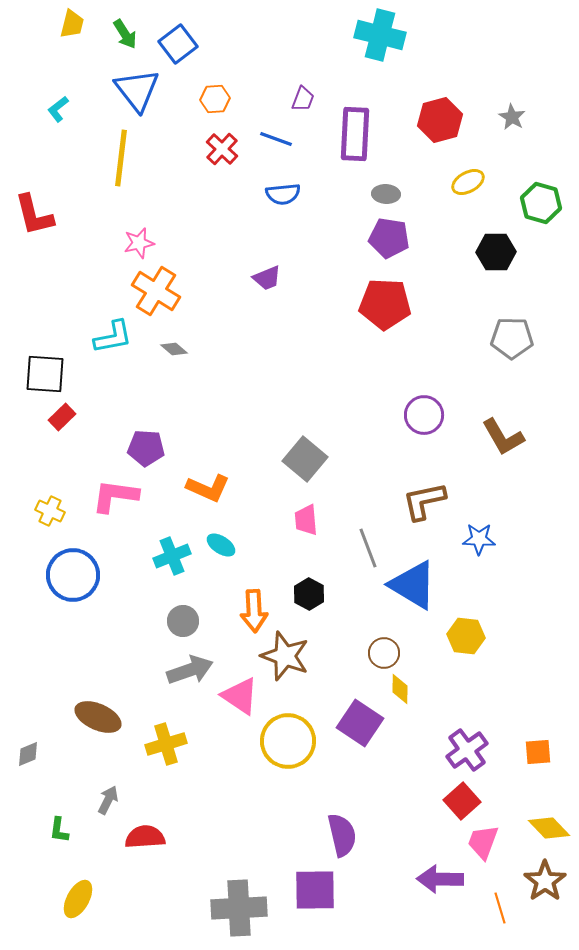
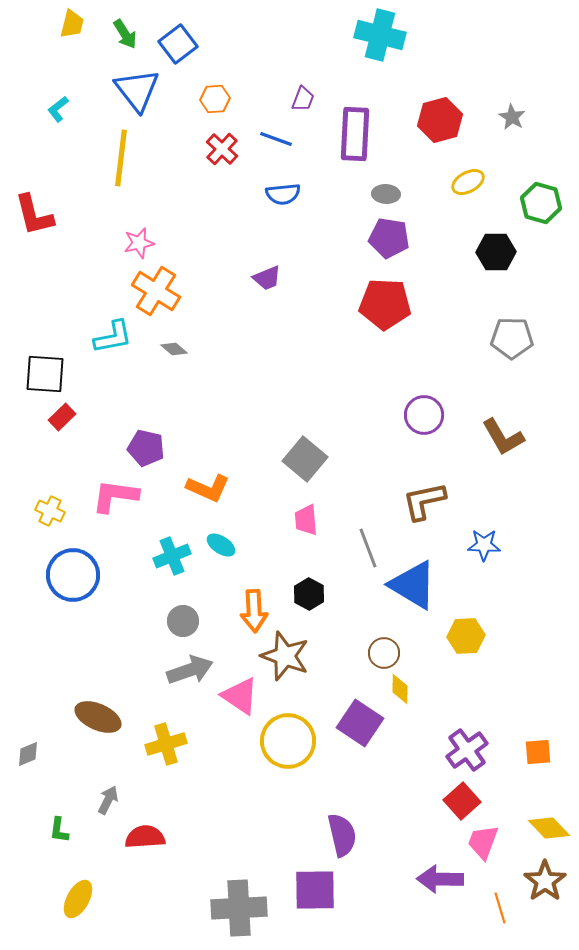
purple pentagon at (146, 448): rotated 9 degrees clockwise
blue star at (479, 539): moved 5 px right, 6 px down
yellow hexagon at (466, 636): rotated 9 degrees counterclockwise
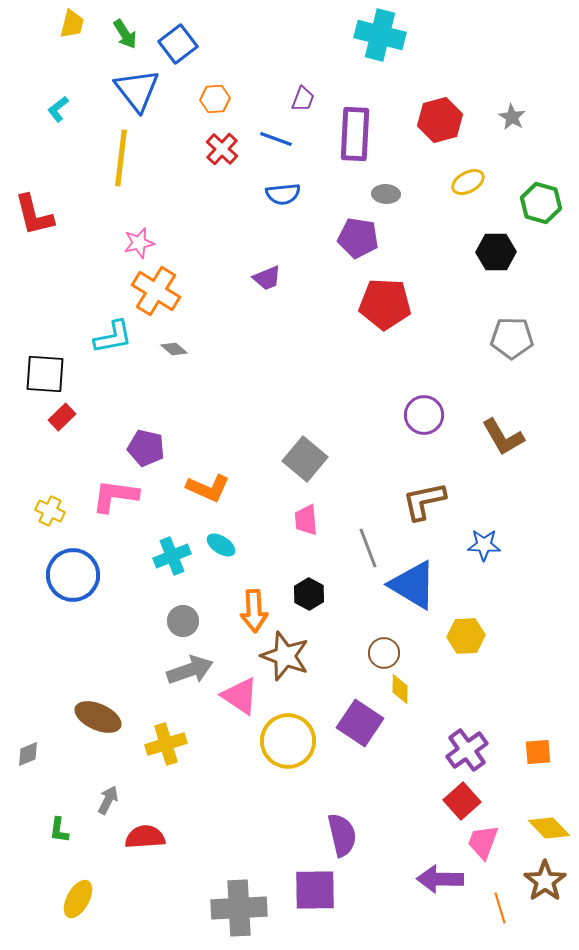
purple pentagon at (389, 238): moved 31 px left
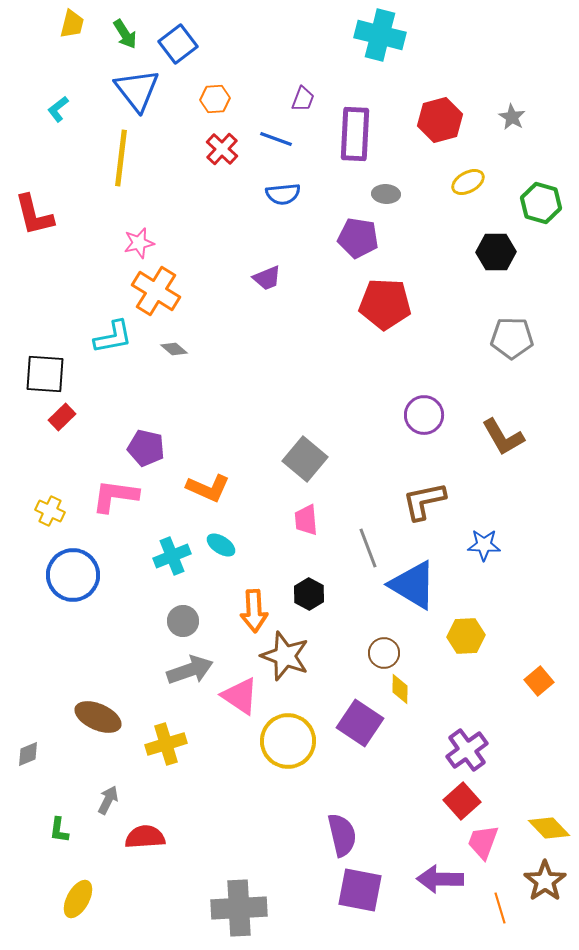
orange square at (538, 752): moved 1 px right, 71 px up; rotated 36 degrees counterclockwise
purple square at (315, 890): moved 45 px right; rotated 12 degrees clockwise
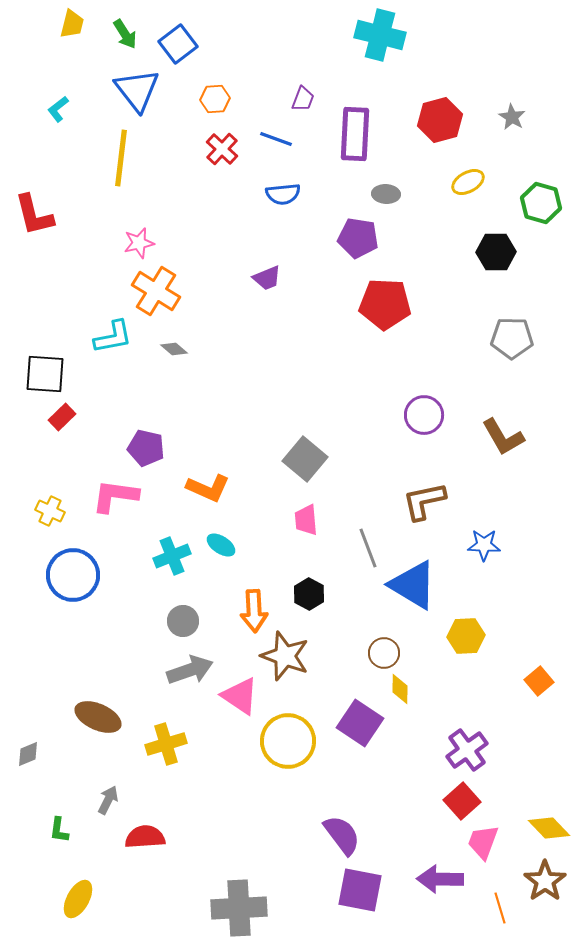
purple semicircle at (342, 835): rotated 24 degrees counterclockwise
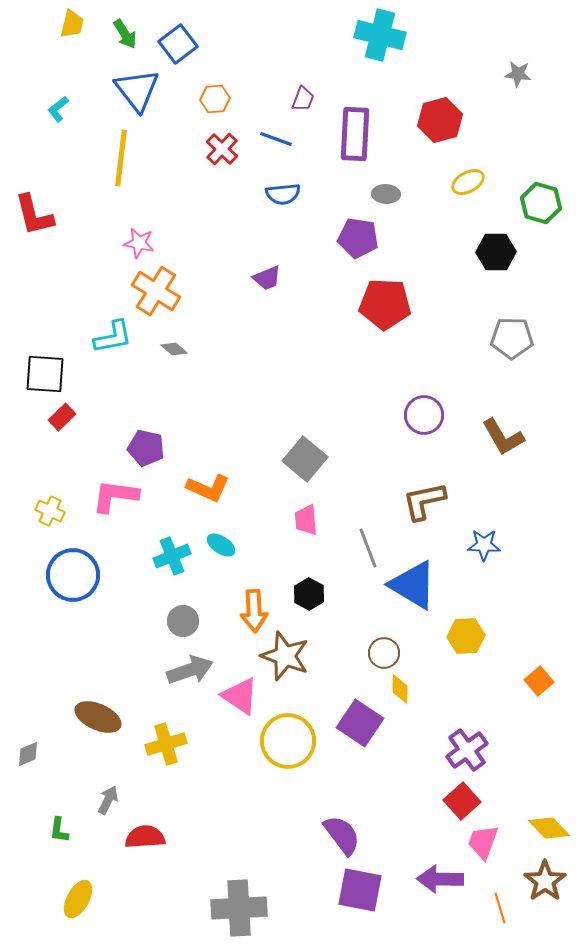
gray star at (512, 117): moved 6 px right, 43 px up; rotated 24 degrees counterclockwise
pink star at (139, 243): rotated 24 degrees clockwise
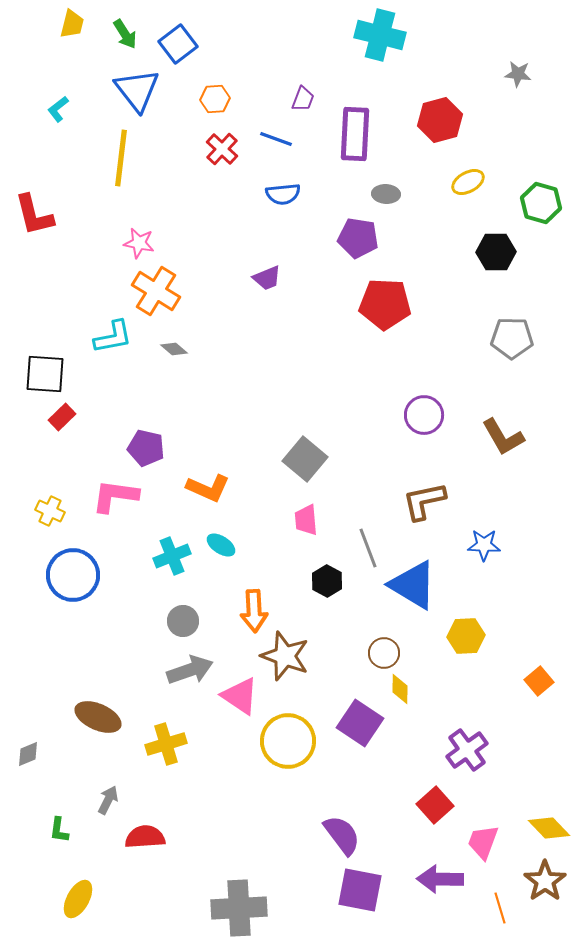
black hexagon at (309, 594): moved 18 px right, 13 px up
red square at (462, 801): moved 27 px left, 4 px down
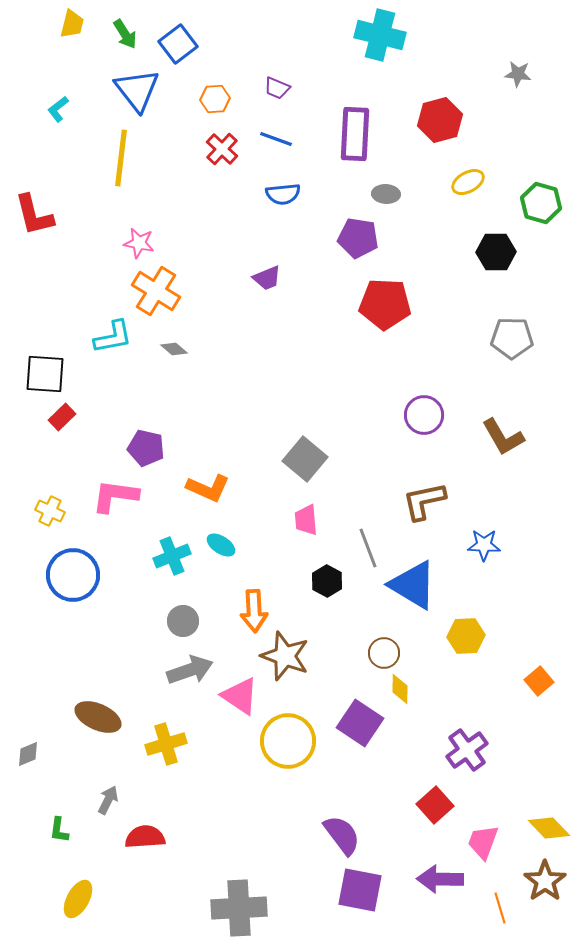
purple trapezoid at (303, 99): moved 26 px left, 11 px up; rotated 92 degrees clockwise
